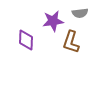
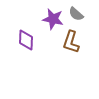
gray semicircle: moved 4 px left, 1 px down; rotated 49 degrees clockwise
purple star: moved 2 px up; rotated 20 degrees clockwise
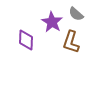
purple star: moved 1 px left, 3 px down; rotated 20 degrees clockwise
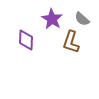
gray semicircle: moved 6 px right, 5 px down
purple star: moved 3 px up
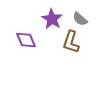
gray semicircle: moved 2 px left
purple diamond: rotated 25 degrees counterclockwise
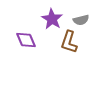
gray semicircle: moved 1 px right, 1 px down; rotated 56 degrees counterclockwise
brown L-shape: moved 2 px left
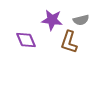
purple star: moved 1 px down; rotated 25 degrees counterclockwise
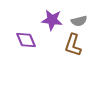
gray semicircle: moved 2 px left, 1 px down
brown L-shape: moved 4 px right, 3 px down
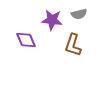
gray semicircle: moved 7 px up
